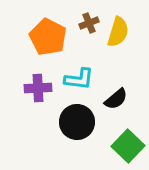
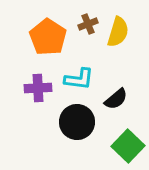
brown cross: moved 1 px left, 1 px down
orange pentagon: rotated 6 degrees clockwise
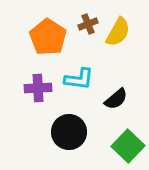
yellow semicircle: rotated 12 degrees clockwise
black circle: moved 8 px left, 10 px down
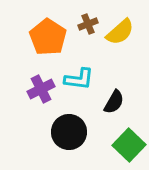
yellow semicircle: moved 2 px right; rotated 20 degrees clockwise
purple cross: moved 3 px right, 1 px down; rotated 24 degrees counterclockwise
black semicircle: moved 2 px left, 3 px down; rotated 20 degrees counterclockwise
green square: moved 1 px right, 1 px up
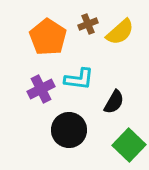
black circle: moved 2 px up
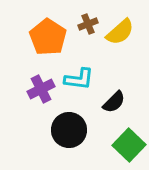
black semicircle: rotated 15 degrees clockwise
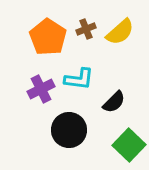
brown cross: moved 2 px left, 5 px down
